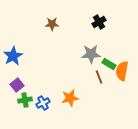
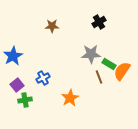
brown star: moved 2 px down
orange semicircle: rotated 24 degrees clockwise
orange star: rotated 18 degrees counterclockwise
blue cross: moved 25 px up
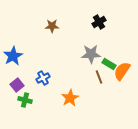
green cross: rotated 24 degrees clockwise
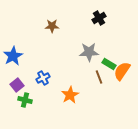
black cross: moved 4 px up
gray star: moved 2 px left, 2 px up
orange star: moved 3 px up
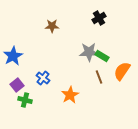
green rectangle: moved 7 px left, 8 px up
blue cross: rotated 24 degrees counterclockwise
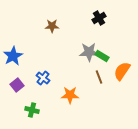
orange star: rotated 30 degrees clockwise
green cross: moved 7 px right, 10 px down
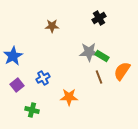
blue cross: rotated 24 degrees clockwise
orange star: moved 1 px left, 2 px down
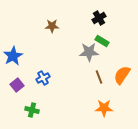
green rectangle: moved 15 px up
orange semicircle: moved 4 px down
orange star: moved 35 px right, 11 px down
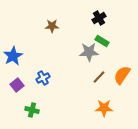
brown line: rotated 64 degrees clockwise
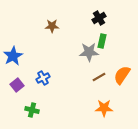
green rectangle: rotated 72 degrees clockwise
brown line: rotated 16 degrees clockwise
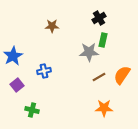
green rectangle: moved 1 px right, 1 px up
blue cross: moved 1 px right, 7 px up; rotated 16 degrees clockwise
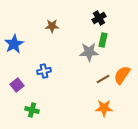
blue star: moved 1 px right, 12 px up
brown line: moved 4 px right, 2 px down
